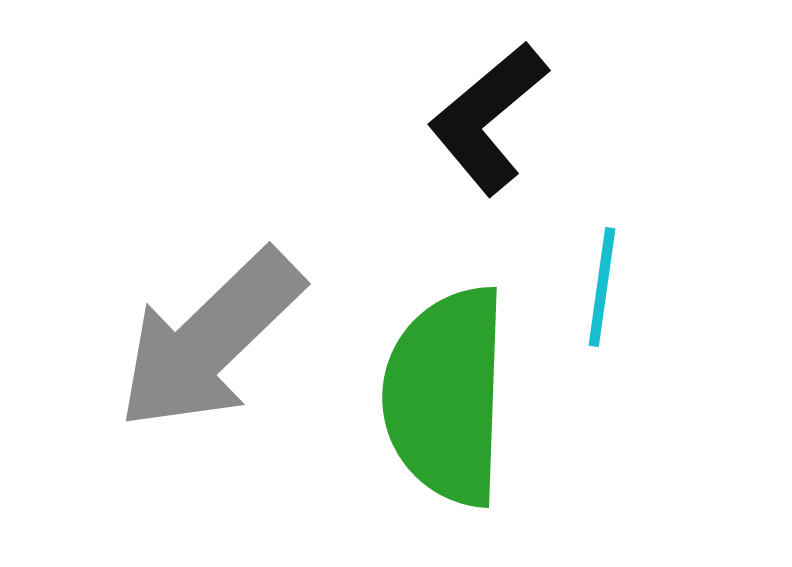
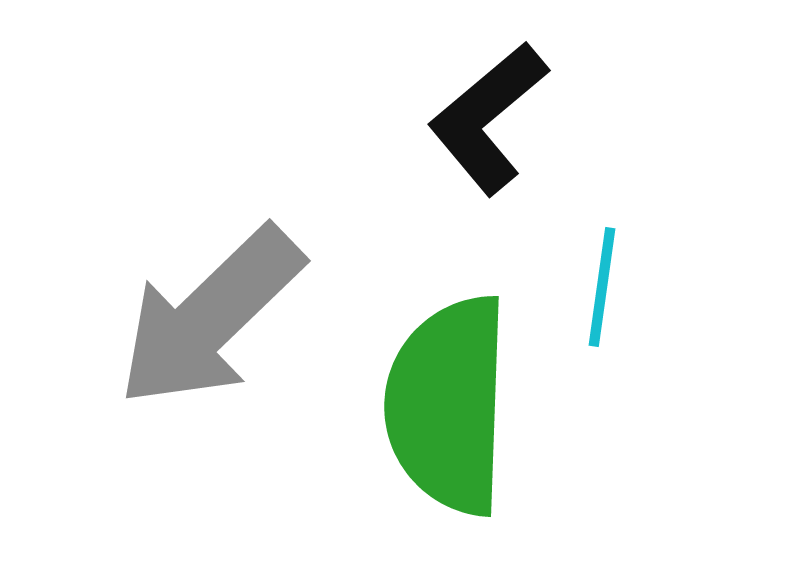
gray arrow: moved 23 px up
green semicircle: moved 2 px right, 9 px down
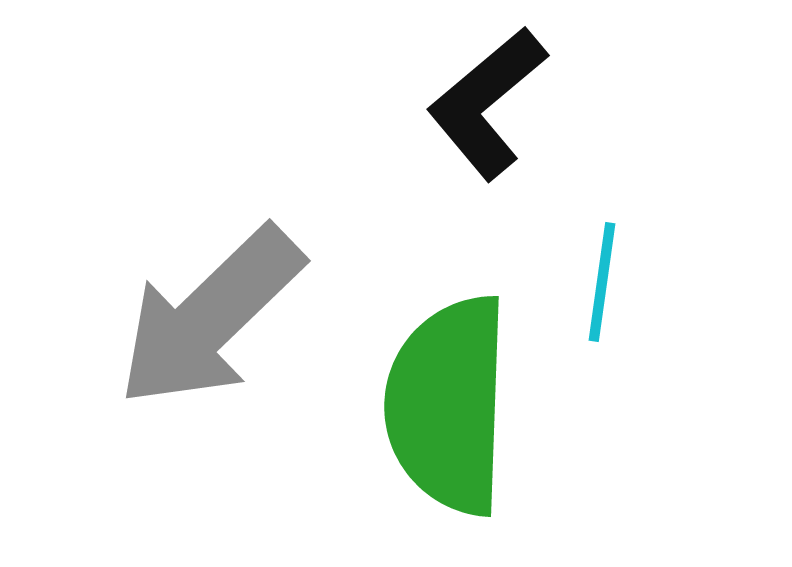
black L-shape: moved 1 px left, 15 px up
cyan line: moved 5 px up
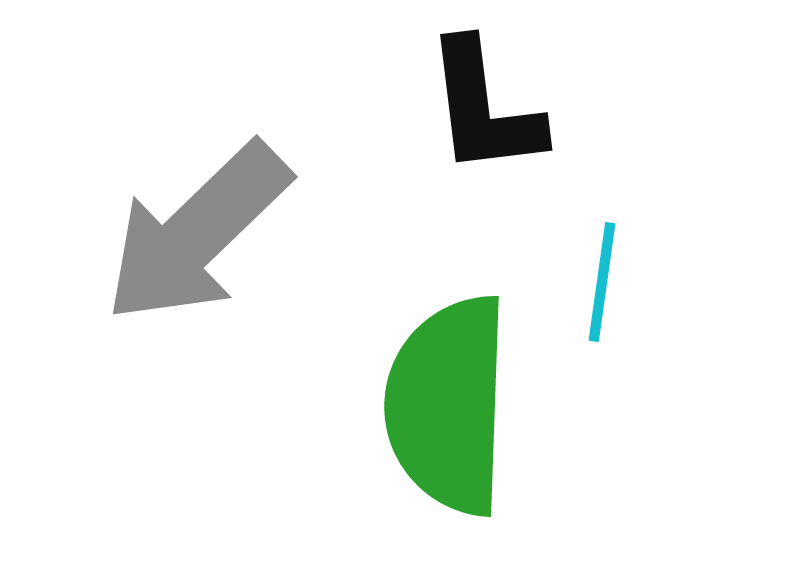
black L-shape: moved 3 px left, 5 px down; rotated 57 degrees counterclockwise
gray arrow: moved 13 px left, 84 px up
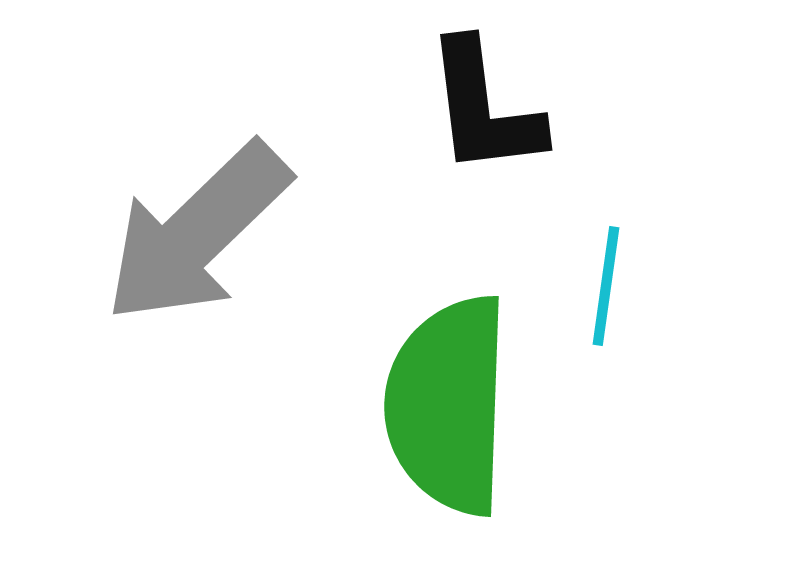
cyan line: moved 4 px right, 4 px down
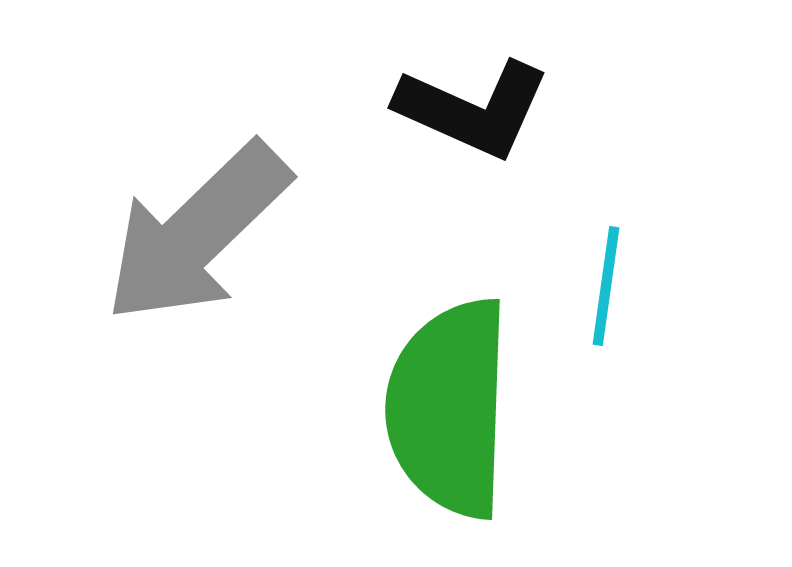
black L-shape: moved 11 px left, 1 px down; rotated 59 degrees counterclockwise
green semicircle: moved 1 px right, 3 px down
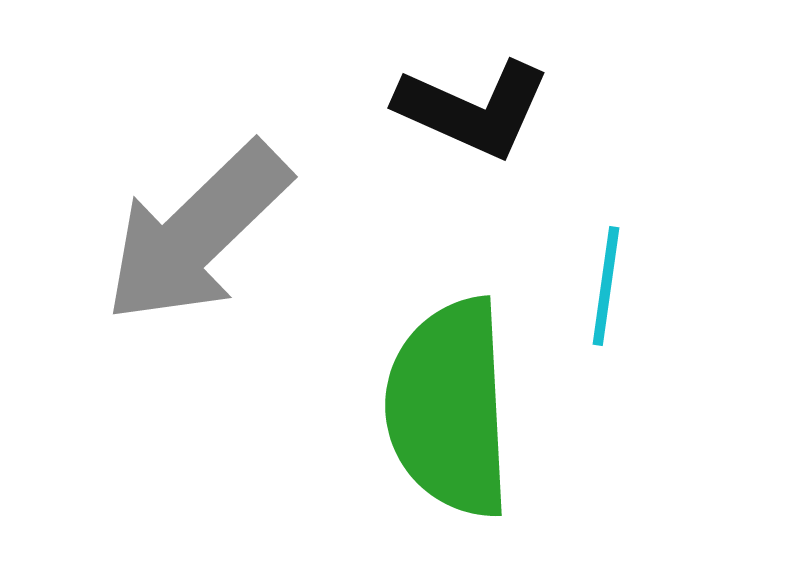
green semicircle: rotated 5 degrees counterclockwise
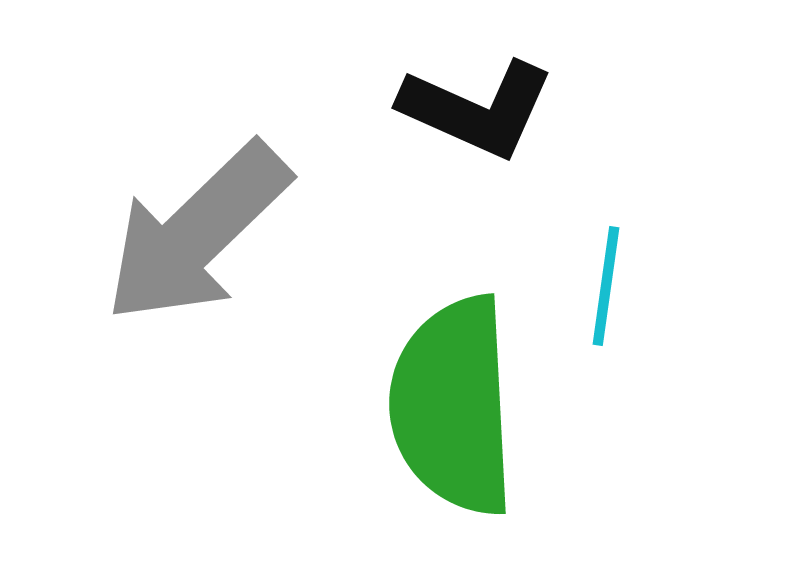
black L-shape: moved 4 px right
green semicircle: moved 4 px right, 2 px up
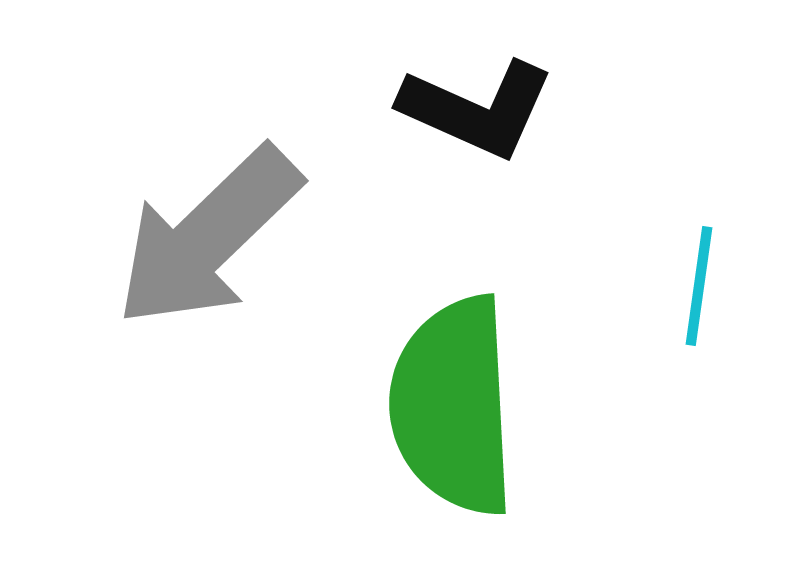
gray arrow: moved 11 px right, 4 px down
cyan line: moved 93 px right
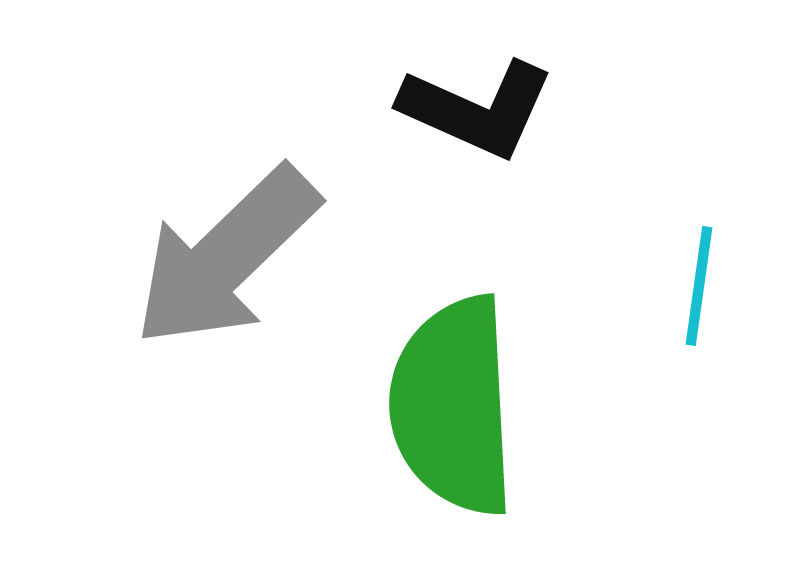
gray arrow: moved 18 px right, 20 px down
